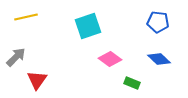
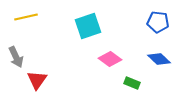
gray arrow: rotated 110 degrees clockwise
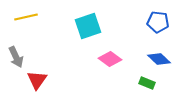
green rectangle: moved 15 px right
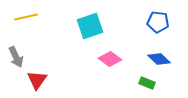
cyan square: moved 2 px right
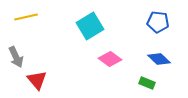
cyan square: rotated 12 degrees counterclockwise
red triangle: rotated 15 degrees counterclockwise
